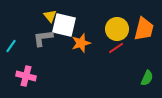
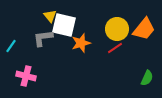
orange trapezoid: rotated 25 degrees clockwise
red line: moved 1 px left
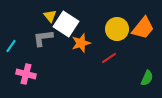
white square: moved 2 px right, 1 px up; rotated 20 degrees clockwise
orange trapezoid: moved 1 px left, 1 px up
red line: moved 6 px left, 10 px down
pink cross: moved 2 px up
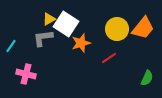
yellow triangle: moved 1 px left, 3 px down; rotated 40 degrees clockwise
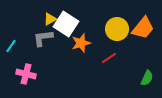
yellow triangle: moved 1 px right
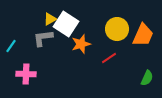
orange trapezoid: moved 7 px down; rotated 15 degrees counterclockwise
orange star: moved 1 px down
pink cross: rotated 12 degrees counterclockwise
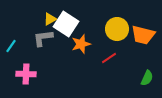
orange trapezoid: rotated 80 degrees clockwise
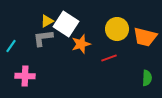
yellow triangle: moved 3 px left, 2 px down
orange trapezoid: moved 2 px right, 2 px down
red line: rotated 14 degrees clockwise
pink cross: moved 1 px left, 2 px down
green semicircle: rotated 21 degrees counterclockwise
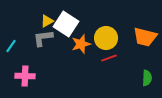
yellow circle: moved 11 px left, 9 px down
